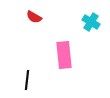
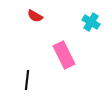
red semicircle: moved 1 px right, 1 px up
pink rectangle: rotated 20 degrees counterclockwise
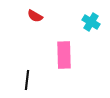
pink rectangle: rotated 24 degrees clockwise
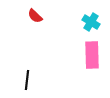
red semicircle: rotated 14 degrees clockwise
pink rectangle: moved 28 px right
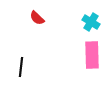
red semicircle: moved 2 px right, 2 px down
black line: moved 6 px left, 13 px up
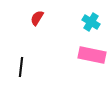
red semicircle: rotated 77 degrees clockwise
pink rectangle: rotated 76 degrees counterclockwise
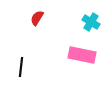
pink rectangle: moved 10 px left
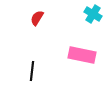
cyan cross: moved 2 px right, 8 px up
black line: moved 11 px right, 4 px down
